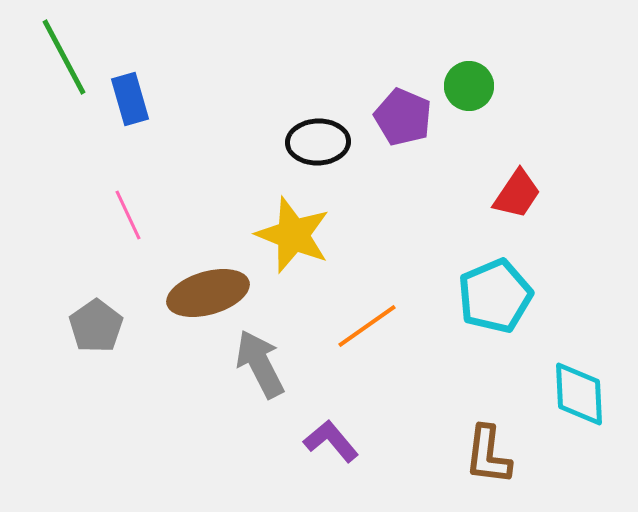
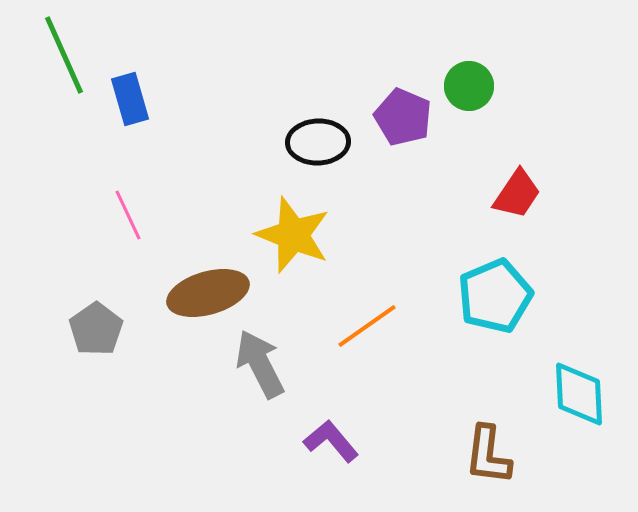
green line: moved 2 px up; rotated 4 degrees clockwise
gray pentagon: moved 3 px down
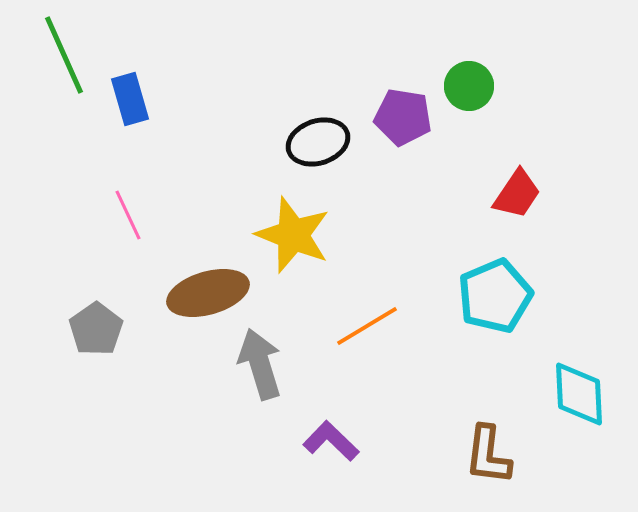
purple pentagon: rotated 14 degrees counterclockwise
black ellipse: rotated 16 degrees counterclockwise
orange line: rotated 4 degrees clockwise
gray arrow: rotated 10 degrees clockwise
purple L-shape: rotated 6 degrees counterclockwise
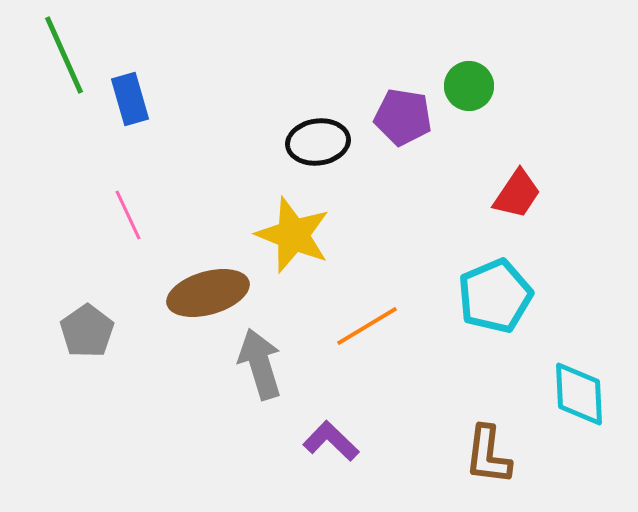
black ellipse: rotated 10 degrees clockwise
gray pentagon: moved 9 px left, 2 px down
